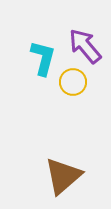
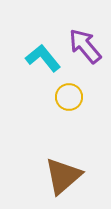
cyan L-shape: rotated 54 degrees counterclockwise
yellow circle: moved 4 px left, 15 px down
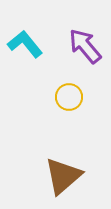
cyan L-shape: moved 18 px left, 14 px up
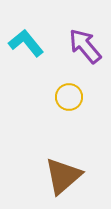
cyan L-shape: moved 1 px right, 1 px up
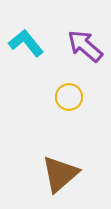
purple arrow: rotated 9 degrees counterclockwise
brown triangle: moved 3 px left, 2 px up
